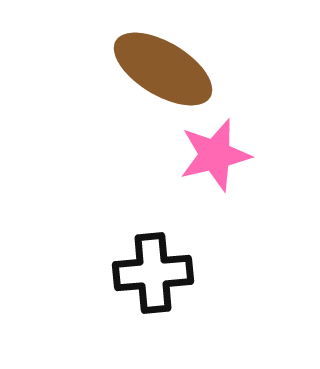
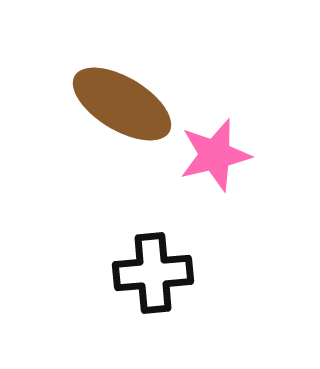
brown ellipse: moved 41 px left, 35 px down
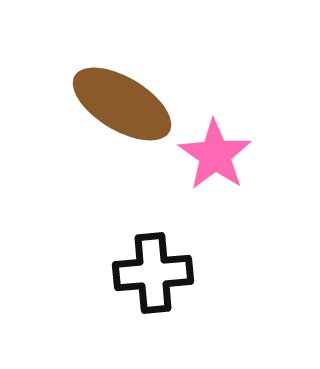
pink star: rotated 24 degrees counterclockwise
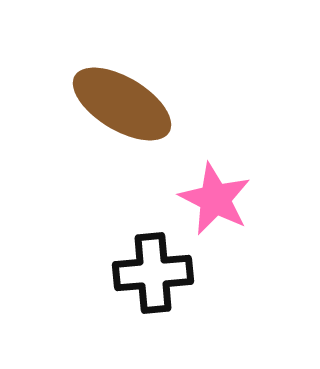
pink star: moved 44 px down; rotated 8 degrees counterclockwise
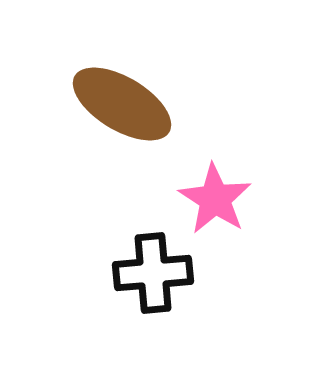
pink star: rotated 6 degrees clockwise
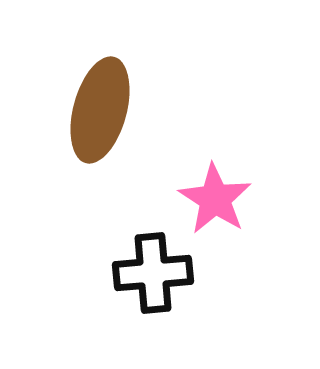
brown ellipse: moved 22 px left, 6 px down; rotated 74 degrees clockwise
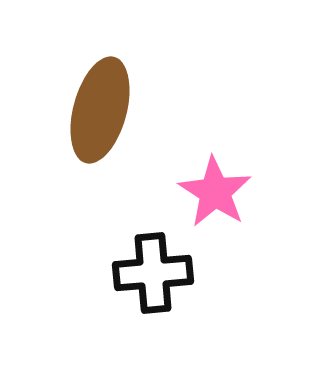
pink star: moved 7 px up
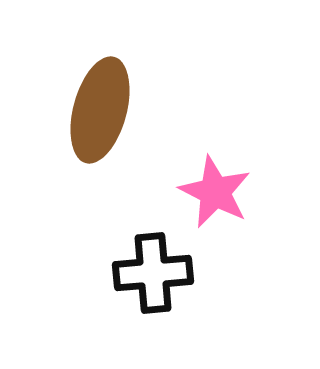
pink star: rotated 6 degrees counterclockwise
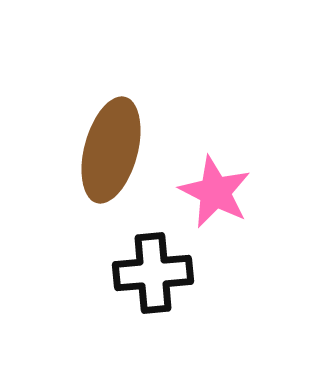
brown ellipse: moved 11 px right, 40 px down
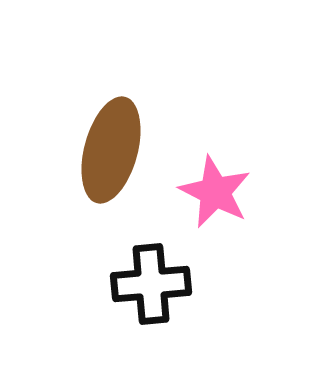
black cross: moved 2 px left, 11 px down
